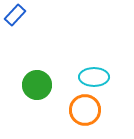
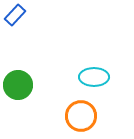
green circle: moved 19 px left
orange circle: moved 4 px left, 6 px down
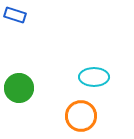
blue rectangle: rotated 65 degrees clockwise
green circle: moved 1 px right, 3 px down
